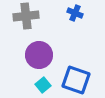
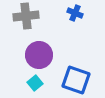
cyan square: moved 8 px left, 2 px up
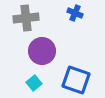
gray cross: moved 2 px down
purple circle: moved 3 px right, 4 px up
cyan square: moved 1 px left
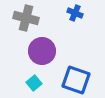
gray cross: rotated 20 degrees clockwise
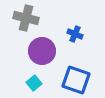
blue cross: moved 21 px down
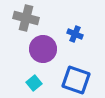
purple circle: moved 1 px right, 2 px up
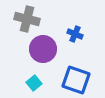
gray cross: moved 1 px right, 1 px down
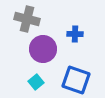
blue cross: rotated 21 degrees counterclockwise
cyan square: moved 2 px right, 1 px up
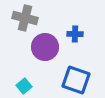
gray cross: moved 2 px left, 1 px up
purple circle: moved 2 px right, 2 px up
cyan square: moved 12 px left, 4 px down
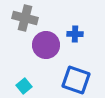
purple circle: moved 1 px right, 2 px up
